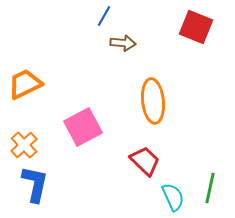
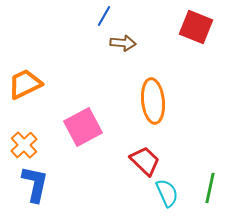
cyan semicircle: moved 6 px left, 4 px up
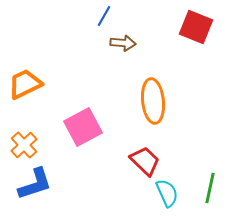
blue L-shape: rotated 60 degrees clockwise
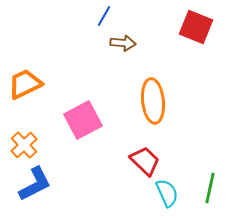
pink square: moved 7 px up
blue L-shape: rotated 9 degrees counterclockwise
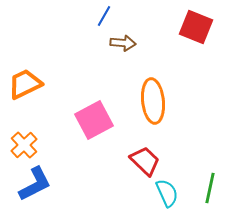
pink square: moved 11 px right
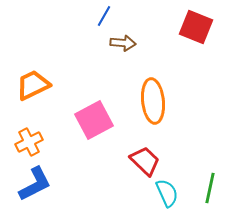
orange trapezoid: moved 8 px right, 1 px down
orange cross: moved 5 px right, 3 px up; rotated 16 degrees clockwise
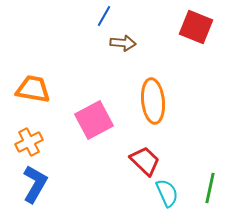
orange trapezoid: moved 4 px down; rotated 36 degrees clockwise
blue L-shape: rotated 33 degrees counterclockwise
